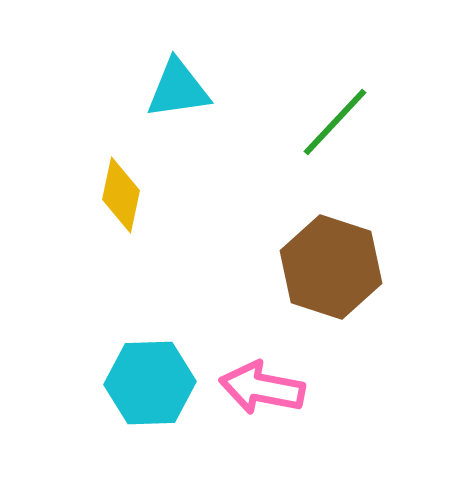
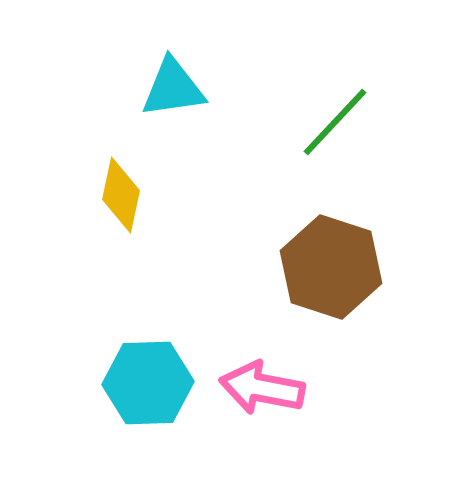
cyan triangle: moved 5 px left, 1 px up
cyan hexagon: moved 2 px left
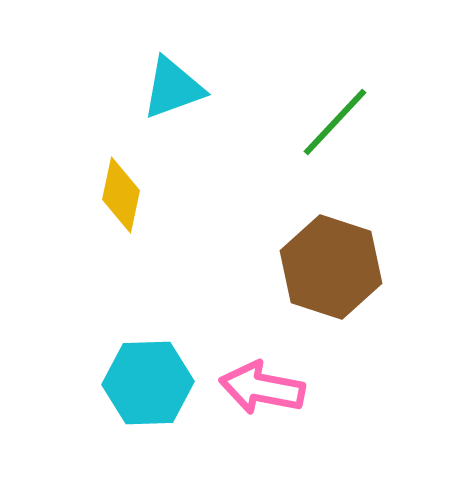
cyan triangle: rotated 12 degrees counterclockwise
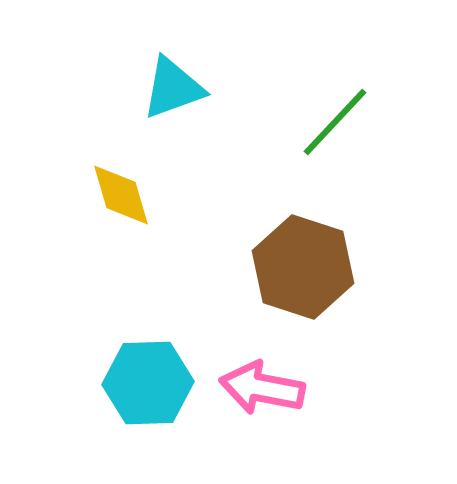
yellow diamond: rotated 28 degrees counterclockwise
brown hexagon: moved 28 px left
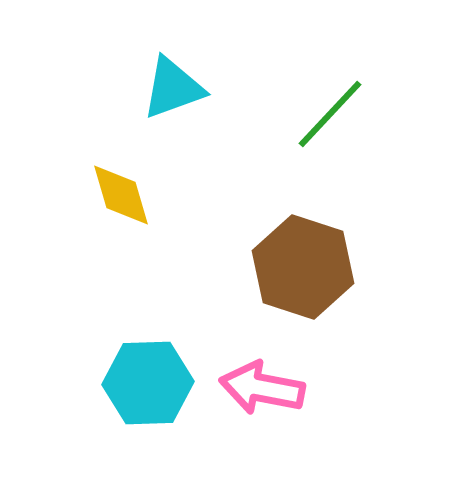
green line: moved 5 px left, 8 px up
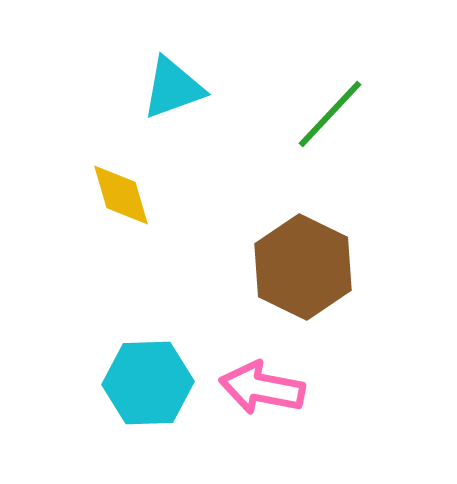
brown hexagon: rotated 8 degrees clockwise
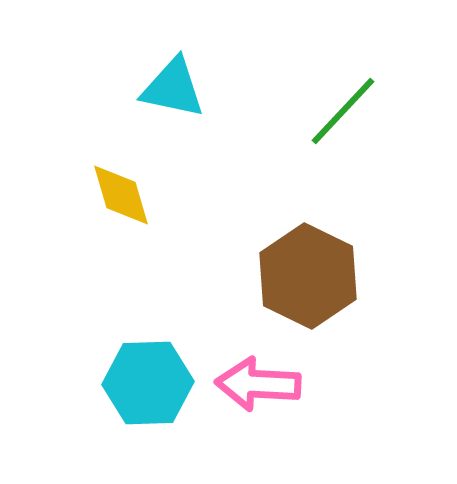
cyan triangle: rotated 32 degrees clockwise
green line: moved 13 px right, 3 px up
brown hexagon: moved 5 px right, 9 px down
pink arrow: moved 4 px left, 4 px up; rotated 8 degrees counterclockwise
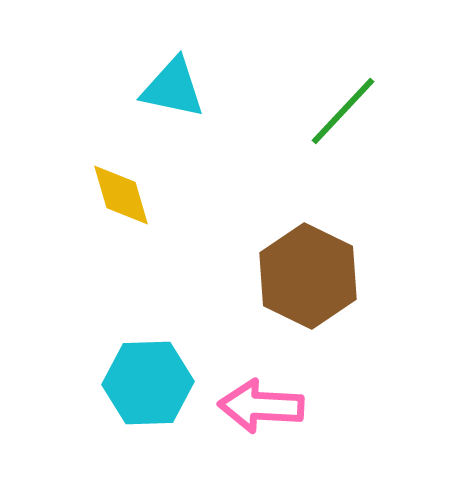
pink arrow: moved 3 px right, 22 px down
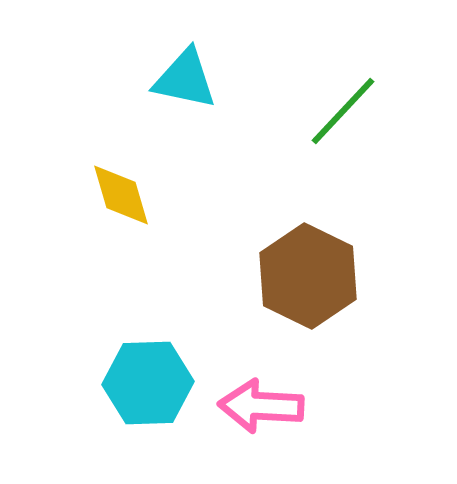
cyan triangle: moved 12 px right, 9 px up
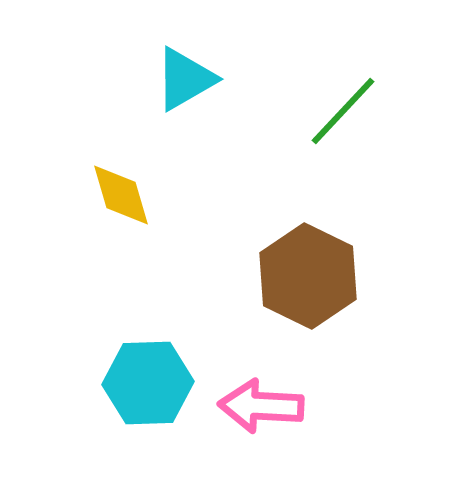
cyan triangle: rotated 42 degrees counterclockwise
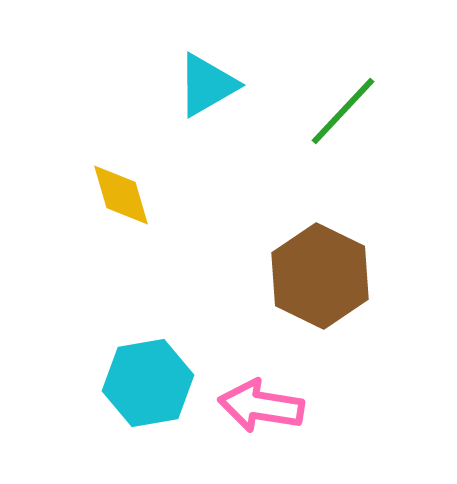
cyan triangle: moved 22 px right, 6 px down
brown hexagon: moved 12 px right
cyan hexagon: rotated 8 degrees counterclockwise
pink arrow: rotated 6 degrees clockwise
